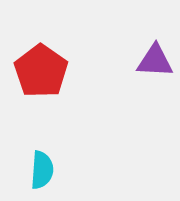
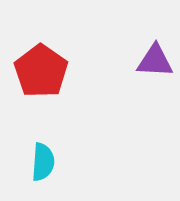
cyan semicircle: moved 1 px right, 8 px up
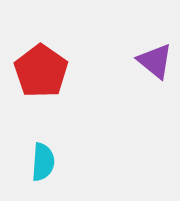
purple triangle: rotated 36 degrees clockwise
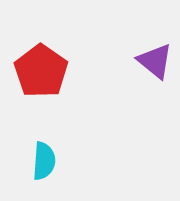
cyan semicircle: moved 1 px right, 1 px up
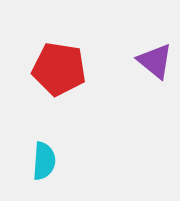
red pentagon: moved 18 px right, 2 px up; rotated 26 degrees counterclockwise
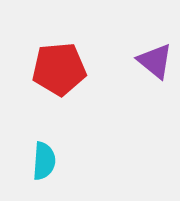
red pentagon: rotated 14 degrees counterclockwise
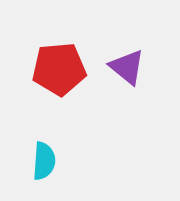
purple triangle: moved 28 px left, 6 px down
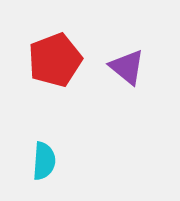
red pentagon: moved 4 px left, 9 px up; rotated 16 degrees counterclockwise
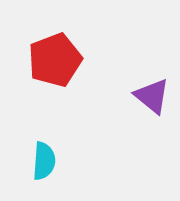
purple triangle: moved 25 px right, 29 px down
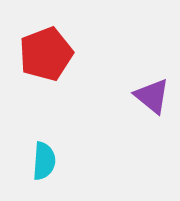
red pentagon: moved 9 px left, 6 px up
